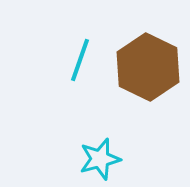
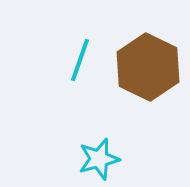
cyan star: moved 1 px left
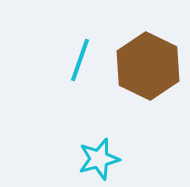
brown hexagon: moved 1 px up
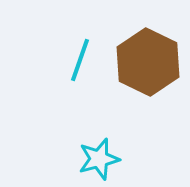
brown hexagon: moved 4 px up
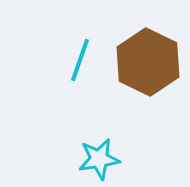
cyan star: rotated 6 degrees clockwise
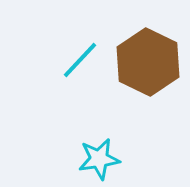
cyan line: rotated 24 degrees clockwise
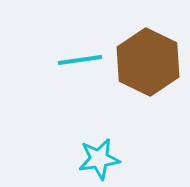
cyan line: rotated 39 degrees clockwise
